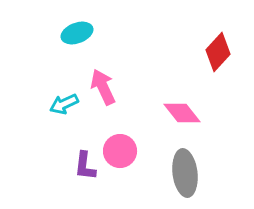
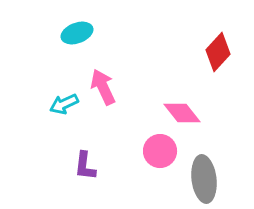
pink circle: moved 40 px right
gray ellipse: moved 19 px right, 6 px down
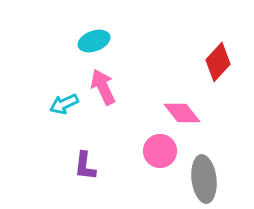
cyan ellipse: moved 17 px right, 8 px down
red diamond: moved 10 px down
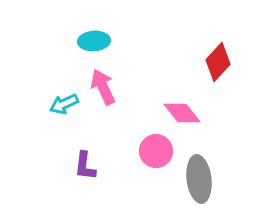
cyan ellipse: rotated 16 degrees clockwise
pink circle: moved 4 px left
gray ellipse: moved 5 px left
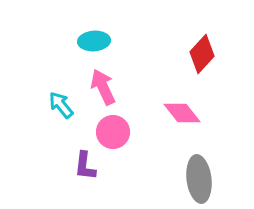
red diamond: moved 16 px left, 8 px up
cyan arrow: moved 3 px left, 1 px down; rotated 76 degrees clockwise
pink circle: moved 43 px left, 19 px up
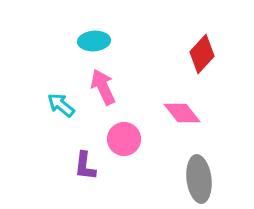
cyan arrow: rotated 12 degrees counterclockwise
pink circle: moved 11 px right, 7 px down
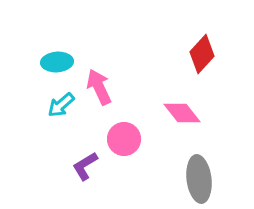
cyan ellipse: moved 37 px left, 21 px down
pink arrow: moved 4 px left
cyan arrow: rotated 80 degrees counterclockwise
purple L-shape: rotated 52 degrees clockwise
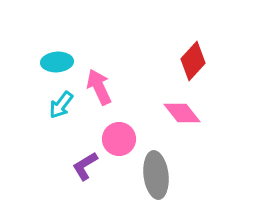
red diamond: moved 9 px left, 7 px down
cyan arrow: rotated 12 degrees counterclockwise
pink circle: moved 5 px left
gray ellipse: moved 43 px left, 4 px up
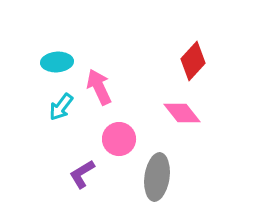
cyan arrow: moved 2 px down
purple L-shape: moved 3 px left, 8 px down
gray ellipse: moved 1 px right, 2 px down; rotated 15 degrees clockwise
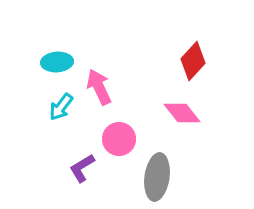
purple L-shape: moved 6 px up
